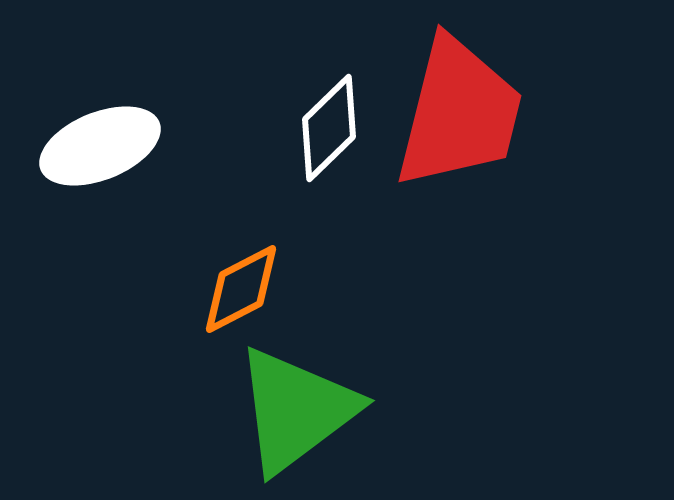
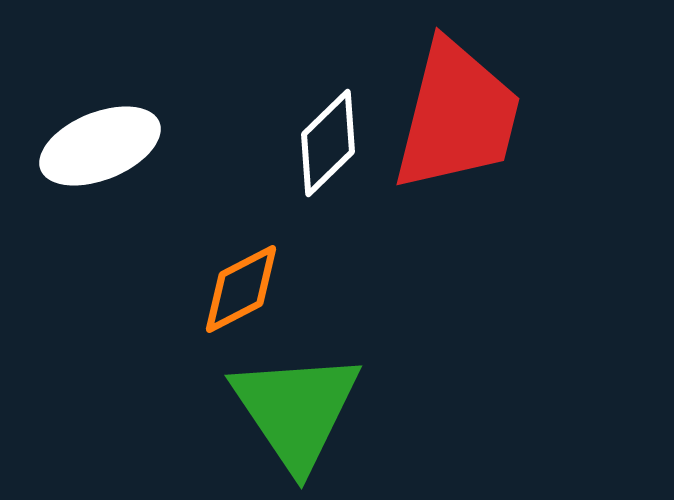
red trapezoid: moved 2 px left, 3 px down
white diamond: moved 1 px left, 15 px down
green triangle: rotated 27 degrees counterclockwise
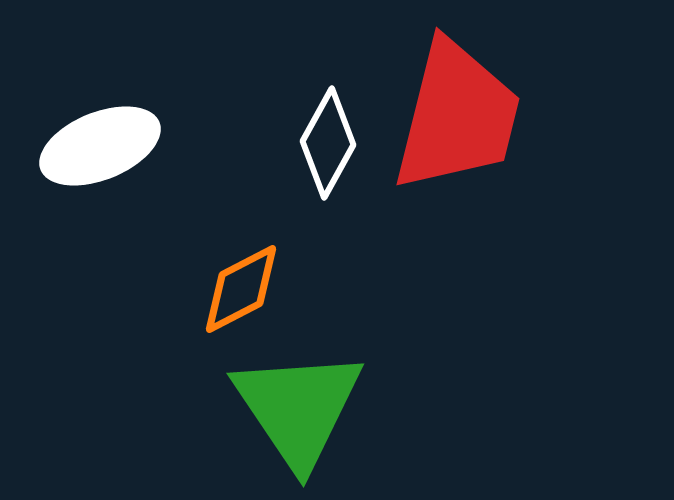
white diamond: rotated 17 degrees counterclockwise
green triangle: moved 2 px right, 2 px up
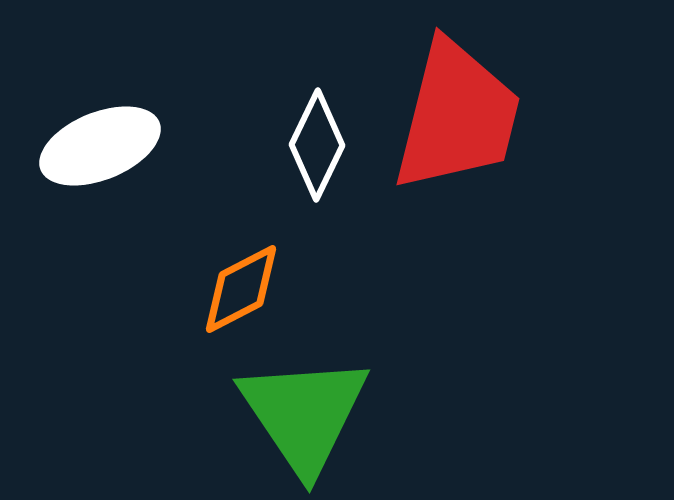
white diamond: moved 11 px left, 2 px down; rotated 3 degrees counterclockwise
green triangle: moved 6 px right, 6 px down
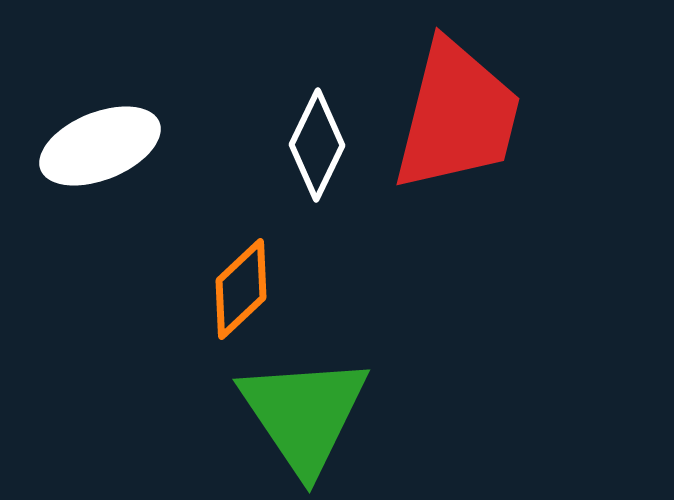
orange diamond: rotated 16 degrees counterclockwise
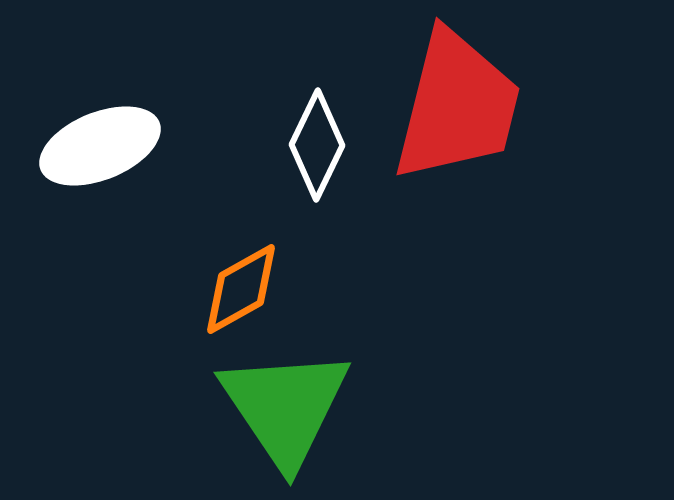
red trapezoid: moved 10 px up
orange diamond: rotated 14 degrees clockwise
green triangle: moved 19 px left, 7 px up
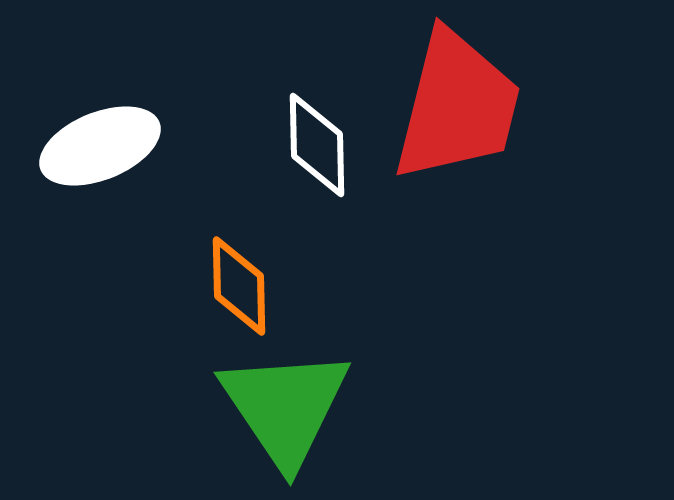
white diamond: rotated 27 degrees counterclockwise
orange diamond: moved 2 px left, 3 px up; rotated 62 degrees counterclockwise
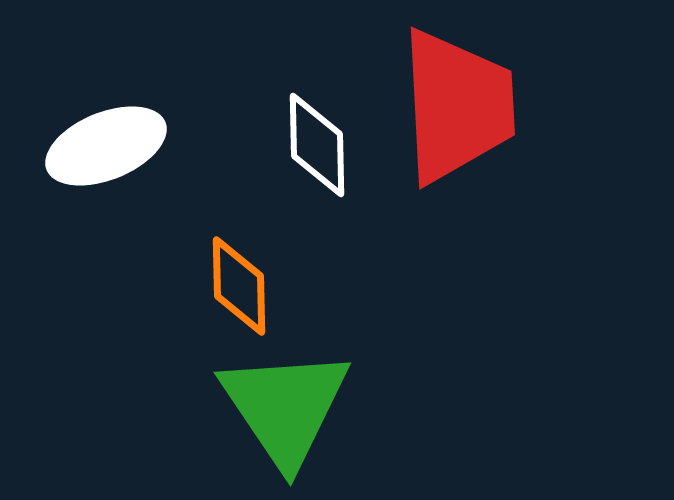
red trapezoid: rotated 17 degrees counterclockwise
white ellipse: moved 6 px right
